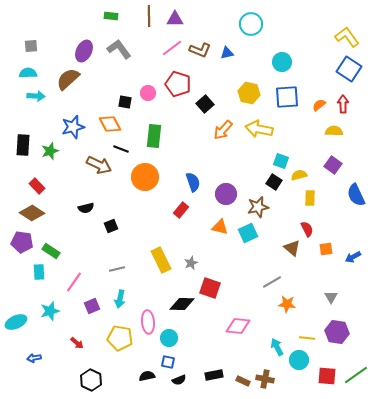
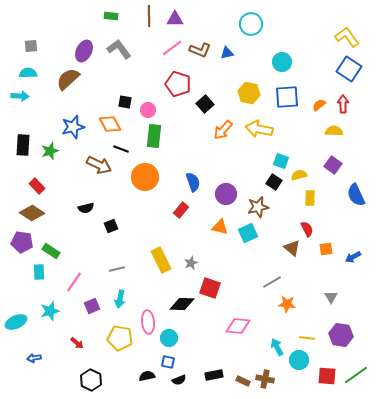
pink circle at (148, 93): moved 17 px down
cyan arrow at (36, 96): moved 16 px left
purple hexagon at (337, 332): moved 4 px right, 3 px down
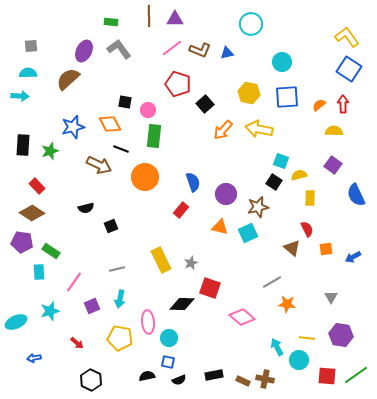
green rectangle at (111, 16): moved 6 px down
pink diamond at (238, 326): moved 4 px right, 9 px up; rotated 35 degrees clockwise
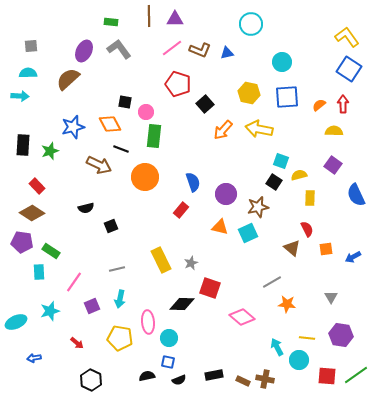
pink circle at (148, 110): moved 2 px left, 2 px down
